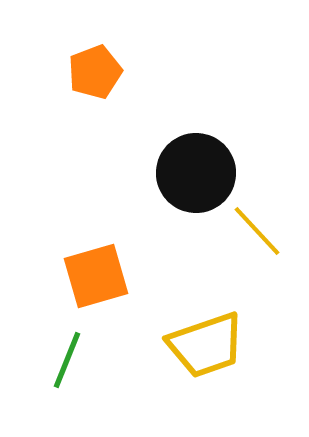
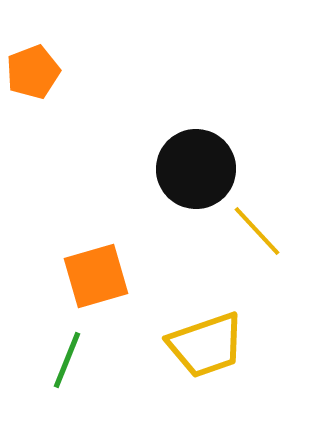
orange pentagon: moved 62 px left
black circle: moved 4 px up
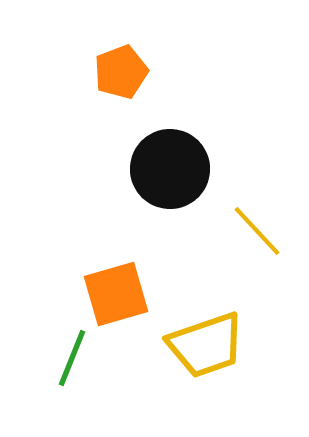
orange pentagon: moved 88 px right
black circle: moved 26 px left
orange square: moved 20 px right, 18 px down
green line: moved 5 px right, 2 px up
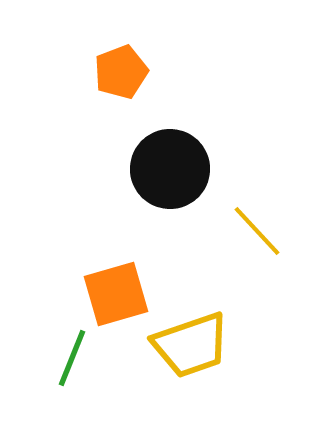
yellow trapezoid: moved 15 px left
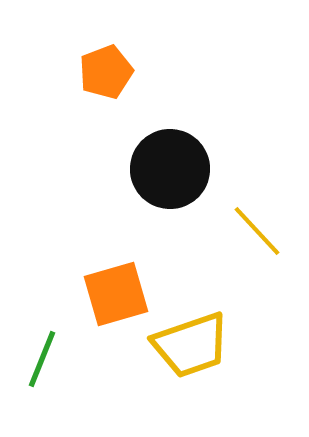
orange pentagon: moved 15 px left
green line: moved 30 px left, 1 px down
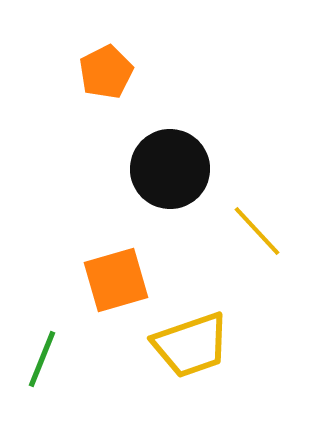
orange pentagon: rotated 6 degrees counterclockwise
orange square: moved 14 px up
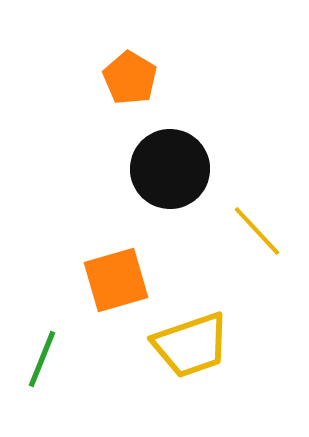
orange pentagon: moved 24 px right, 6 px down; rotated 14 degrees counterclockwise
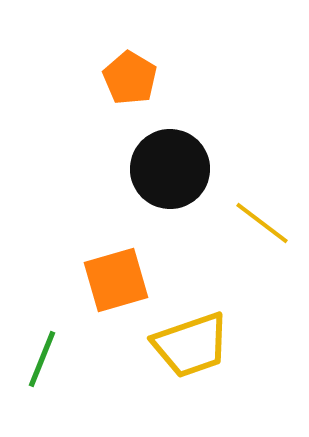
yellow line: moved 5 px right, 8 px up; rotated 10 degrees counterclockwise
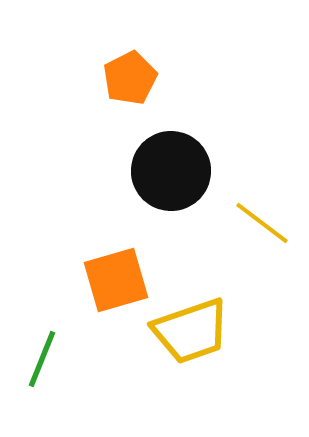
orange pentagon: rotated 14 degrees clockwise
black circle: moved 1 px right, 2 px down
yellow trapezoid: moved 14 px up
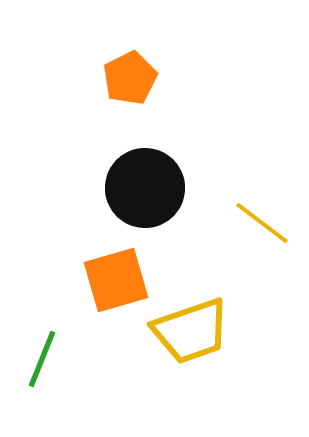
black circle: moved 26 px left, 17 px down
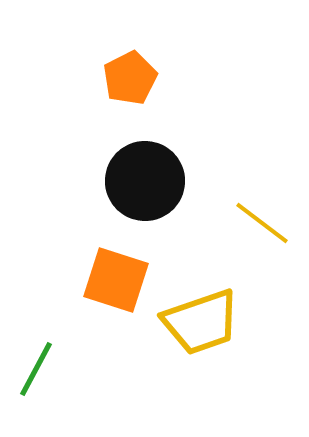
black circle: moved 7 px up
orange square: rotated 34 degrees clockwise
yellow trapezoid: moved 10 px right, 9 px up
green line: moved 6 px left, 10 px down; rotated 6 degrees clockwise
